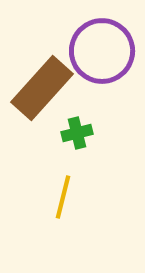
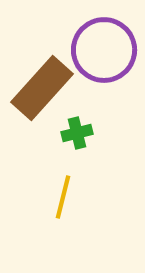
purple circle: moved 2 px right, 1 px up
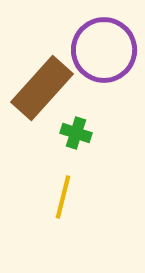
green cross: moved 1 px left; rotated 32 degrees clockwise
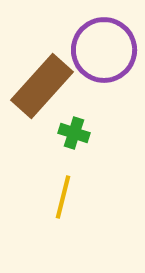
brown rectangle: moved 2 px up
green cross: moved 2 px left
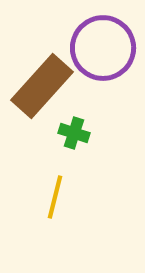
purple circle: moved 1 px left, 2 px up
yellow line: moved 8 px left
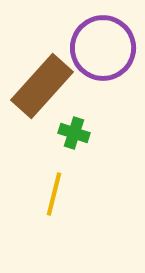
yellow line: moved 1 px left, 3 px up
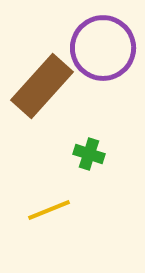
green cross: moved 15 px right, 21 px down
yellow line: moved 5 px left, 16 px down; rotated 54 degrees clockwise
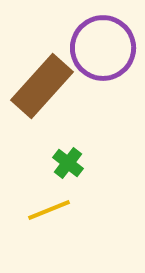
green cross: moved 21 px left, 9 px down; rotated 20 degrees clockwise
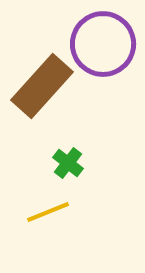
purple circle: moved 4 px up
yellow line: moved 1 px left, 2 px down
